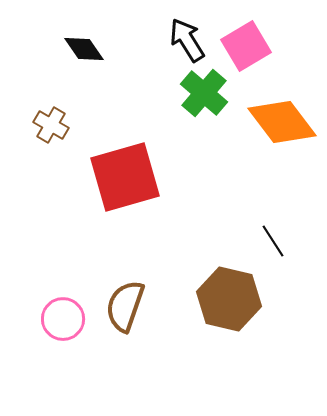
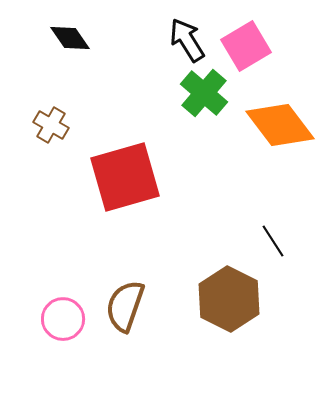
black diamond: moved 14 px left, 11 px up
orange diamond: moved 2 px left, 3 px down
brown hexagon: rotated 14 degrees clockwise
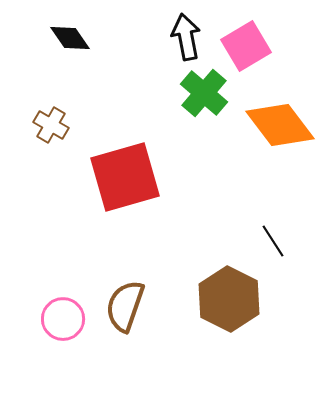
black arrow: moved 1 px left, 3 px up; rotated 21 degrees clockwise
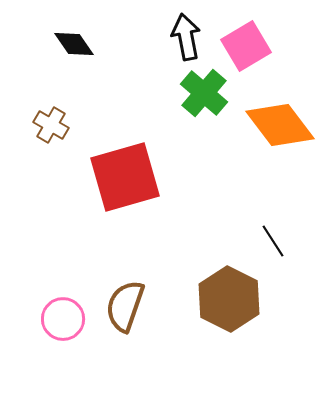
black diamond: moved 4 px right, 6 px down
